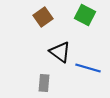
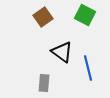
black triangle: moved 2 px right
blue line: rotated 60 degrees clockwise
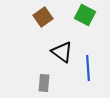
blue line: rotated 10 degrees clockwise
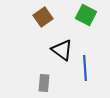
green square: moved 1 px right
black triangle: moved 2 px up
blue line: moved 3 px left
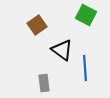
brown square: moved 6 px left, 8 px down
gray rectangle: rotated 12 degrees counterclockwise
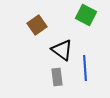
gray rectangle: moved 13 px right, 6 px up
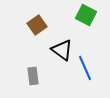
blue line: rotated 20 degrees counterclockwise
gray rectangle: moved 24 px left, 1 px up
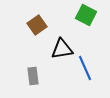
black triangle: moved 1 px up; rotated 45 degrees counterclockwise
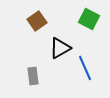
green square: moved 3 px right, 4 px down
brown square: moved 4 px up
black triangle: moved 2 px left, 1 px up; rotated 20 degrees counterclockwise
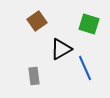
green square: moved 5 px down; rotated 10 degrees counterclockwise
black triangle: moved 1 px right, 1 px down
gray rectangle: moved 1 px right
